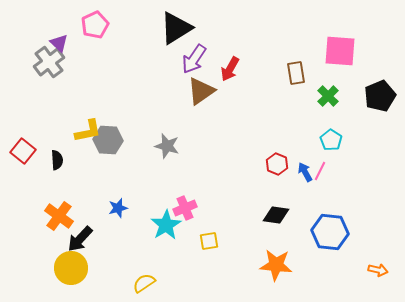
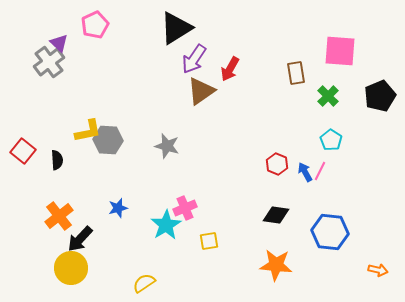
orange cross: rotated 16 degrees clockwise
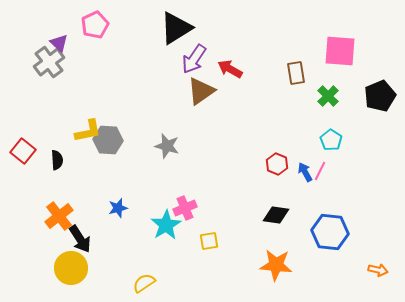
red arrow: rotated 90 degrees clockwise
black arrow: rotated 76 degrees counterclockwise
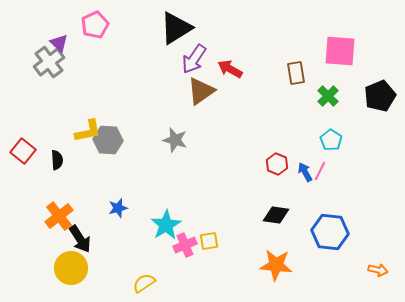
gray star: moved 8 px right, 6 px up
pink cross: moved 37 px down
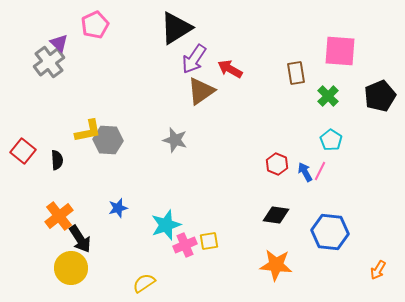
cyan star: rotated 12 degrees clockwise
orange arrow: rotated 108 degrees clockwise
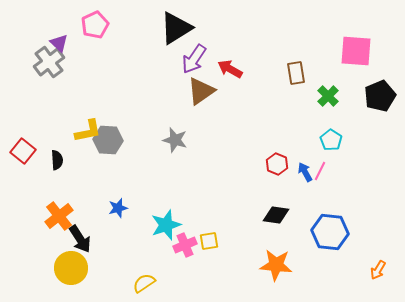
pink square: moved 16 px right
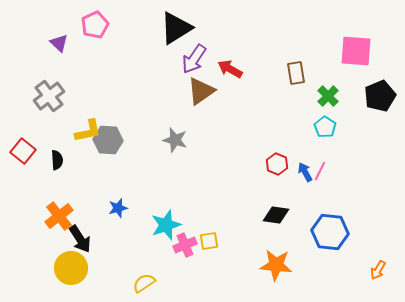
gray cross: moved 34 px down
cyan pentagon: moved 6 px left, 13 px up
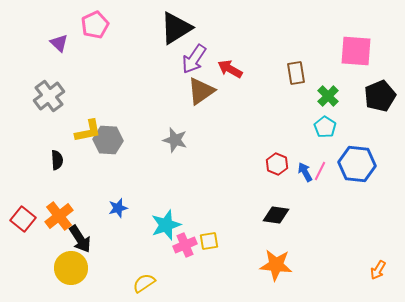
red square: moved 68 px down
blue hexagon: moved 27 px right, 68 px up
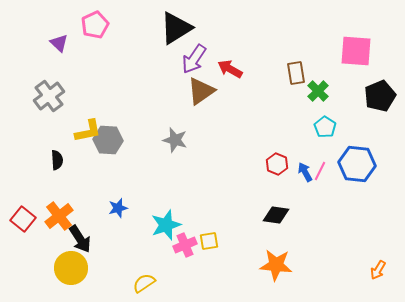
green cross: moved 10 px left, 5 px up
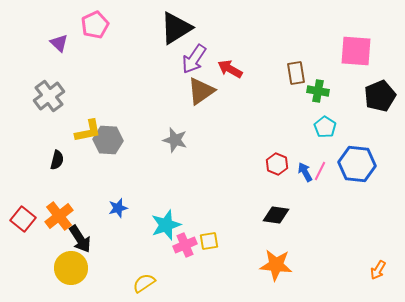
green cross: rotated 35 degrees counterclockwise
black semicircle: rotated 18 degrees clockwise
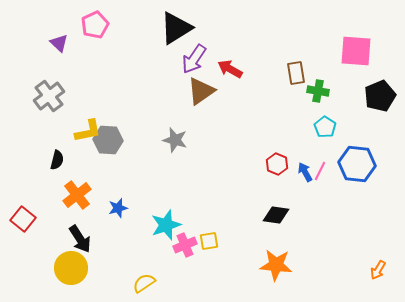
orange cross: moved 18 px right, 21 px up
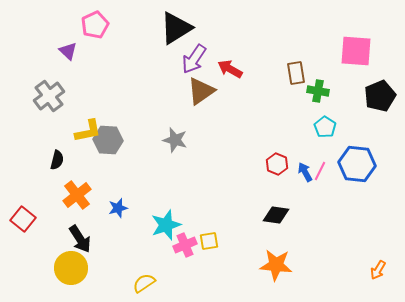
purple triangle: moved 9 px right, 8 px down
